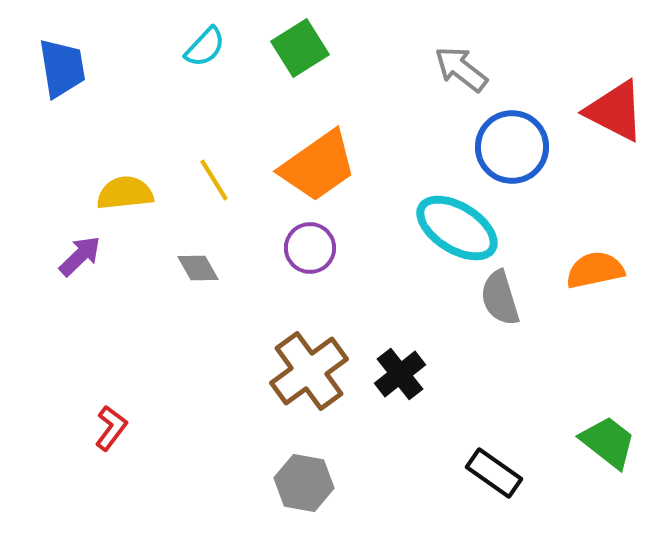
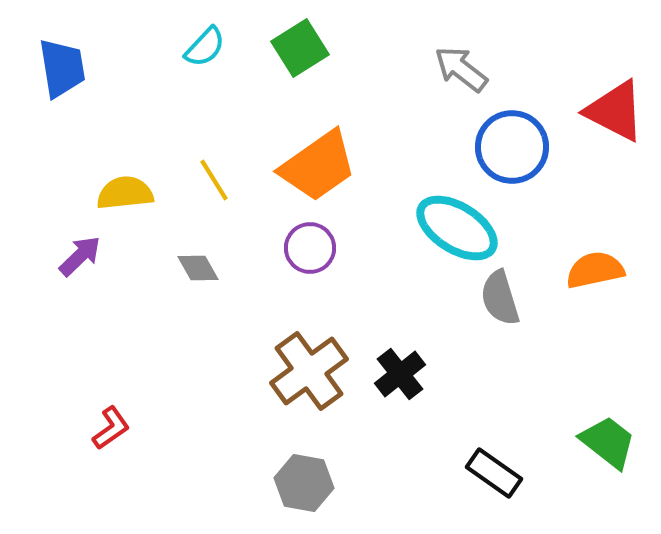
red L-shape: rotated 18 degrees clockwise
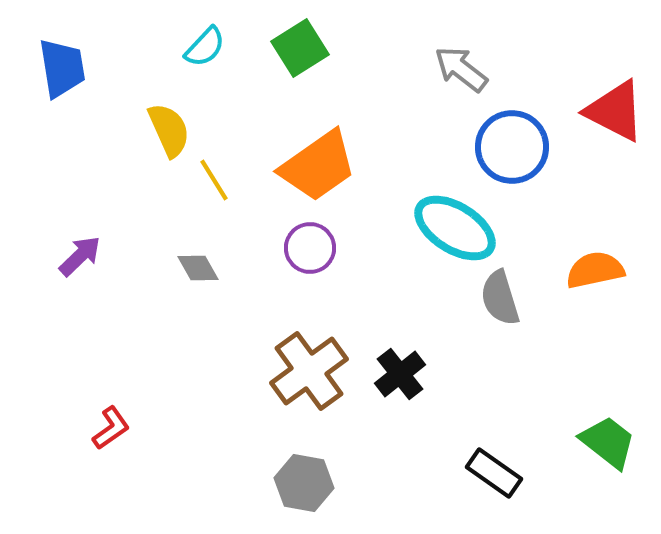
yellow semicircle: moved 44 px right, 63 px up; rotated 72 degrees clockwise
cyan ellipse: moved 2 px left
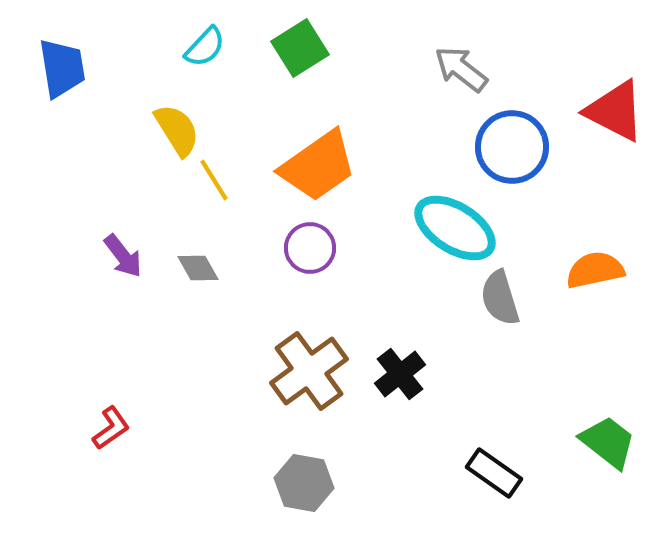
yellow semicircle: moved 8 px right; rotated 8 degrees counterclockwise
purple arrow: moved 43 px right; rotated 96 degrees clockwise
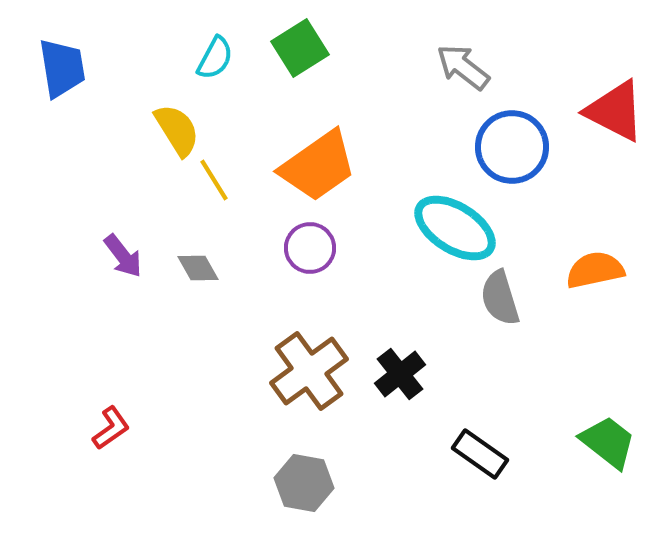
cyan semicircle: moved 10 px right, 11 px down; rotated 15 degrees counterclockwise
gray arrow: moved 2 px right, 2 px up
black rectangle: moved 14 px left, 19 px up
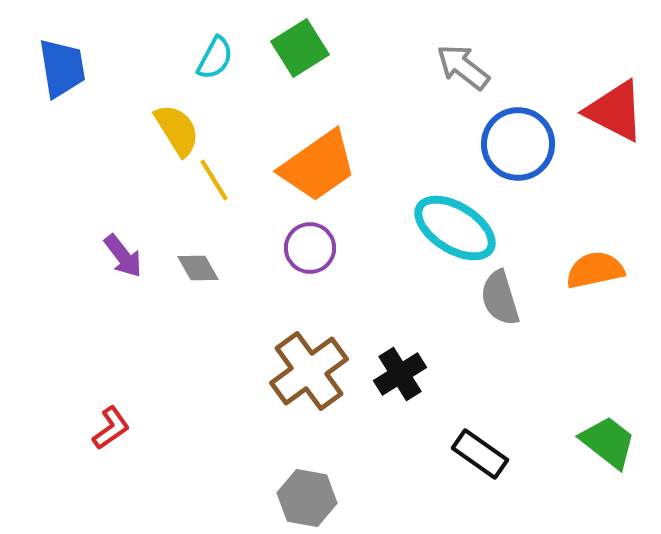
blue circle: moved 6 px right, 3 px up
black cross: rotated 6 degrees clockwise
gray hexagon: moved 3 px right, 15 px down
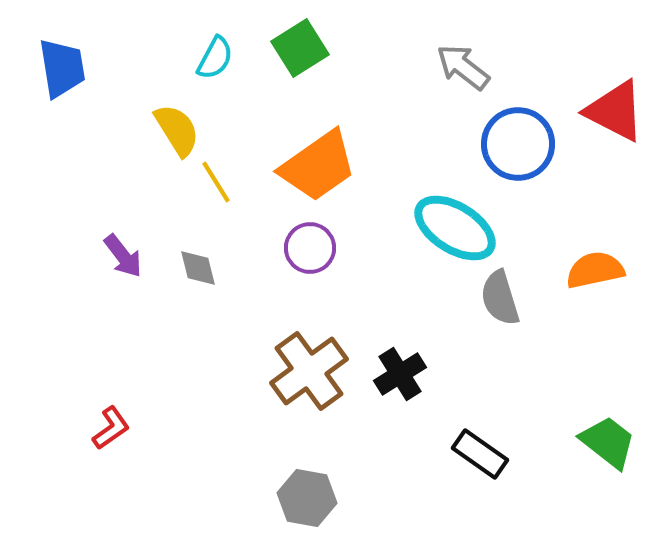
yellow line: moved 2 px right, 2 px down
gray diamond: rotated 15 degrees clockwise
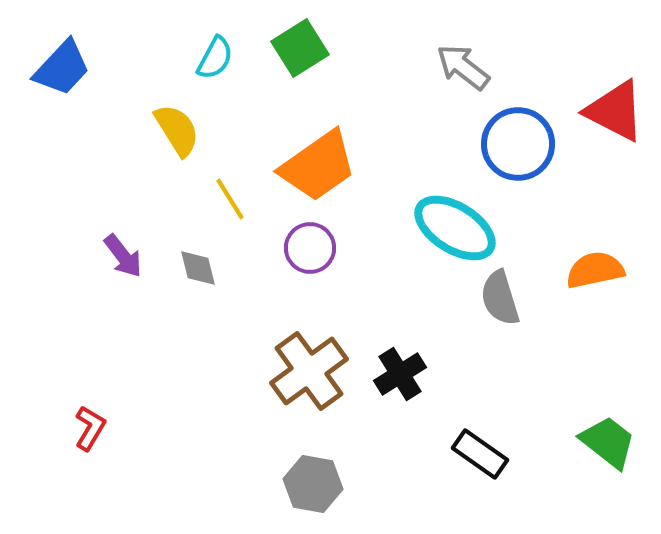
blue trapezoid: rotated 52 degrees clockwise
yellow line: moved 14 px right, 17 px down
red L-shape: moved 21 px left; rotated 24 degrees counterclockwise
gray hexagon: moved 6 px right, 14 px up
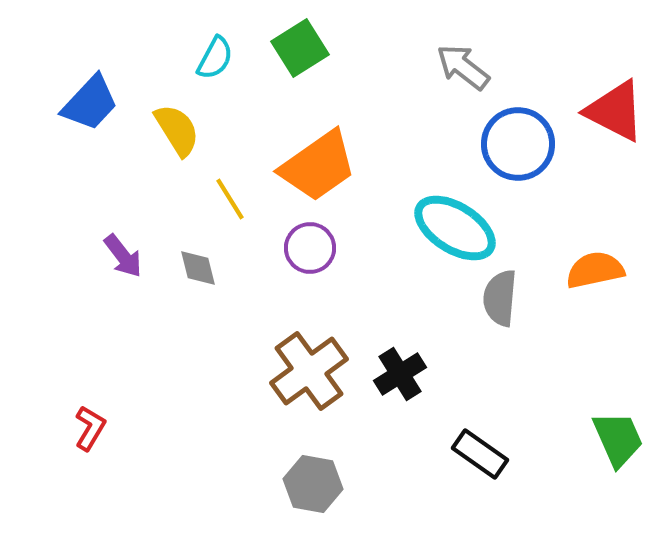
blue trapezoid: moved 28 px right, 35 px down
gray semicircle: rotated 22 degrees clockwise
green trapezoid: moved 10 px right, 3 px up; rotated 28 degrees clockwise
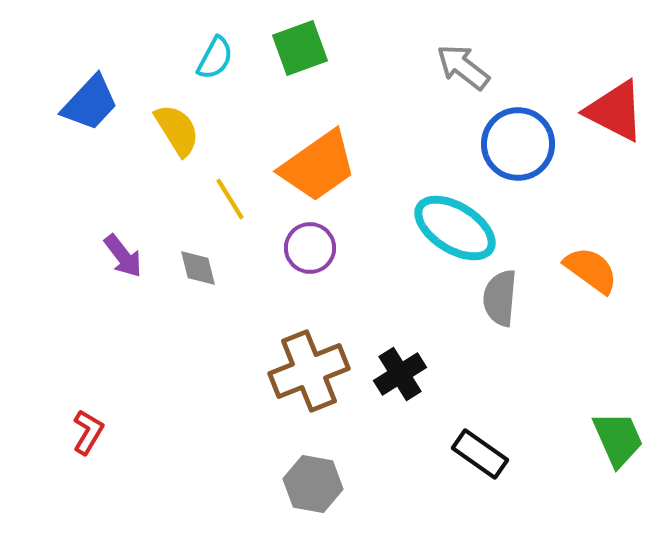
green square: rotated 12 degrees clockwise
orange semicircle: moved 4 px left; rotated 48 degrees clockwise
brown cross: rotated 14 degrees clockwise
red L-shape: moved 2 px left, 4 px down
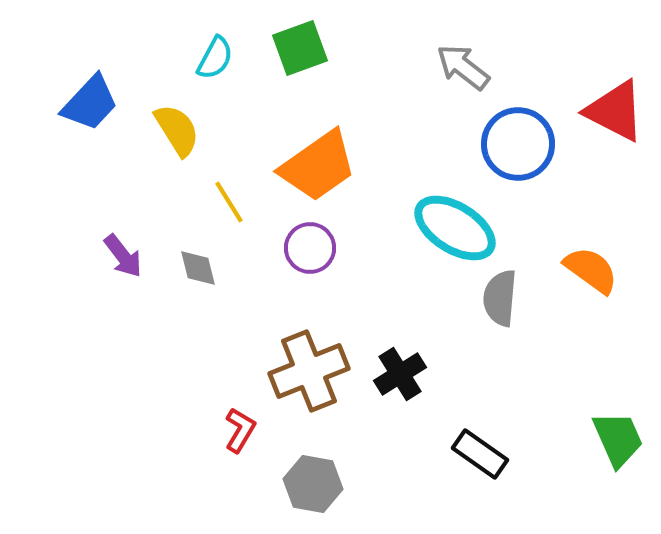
yellow line: moved 1 px left, 3 px down
red L-shape: moved 152 px right, 2 px up
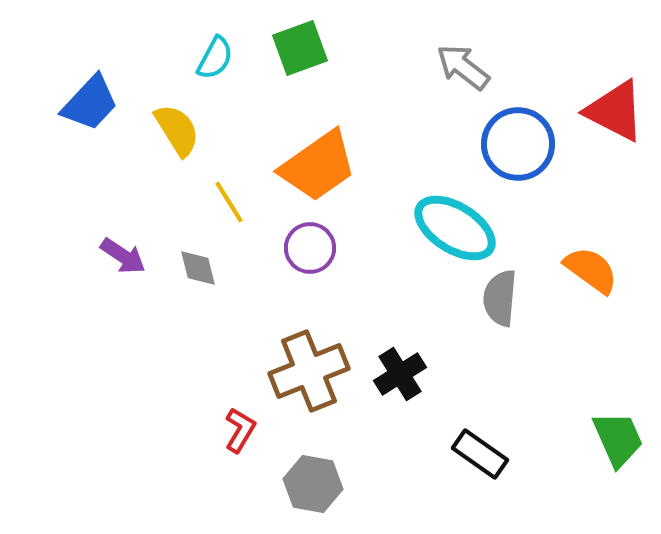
purple arrow: rotated 18 degrees counterclockwise
